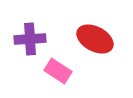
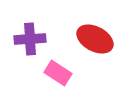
pink rectangle: moved 2 px down
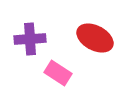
red ellipse: moved 1 px up
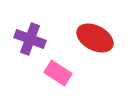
purple cross: rotated 24 degrees clockwise
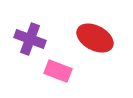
pink rectangle: moved 2 px up; rotated 12 degrees counterclockwise
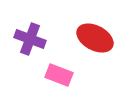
pink rectangle: moved 1 px right, 4 px down
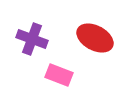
purple cross: moved 2 px right
